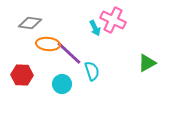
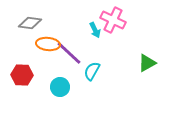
cyan arrow: moved 2 px down
cyan semicircle: rotated 132 degrees counterclockwise
cyan circle: moved 2 px left, 3 px down
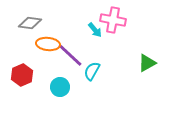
pink cross: rotated 15 degrees counterclockwise
cyan arrow: rotated 14 degrees counterclockwise
purple line: moved 1 px right, 2 px down
red hexagon: rotated 25 degrees counterclockwise
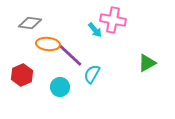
cyan semicircle: moved 3 px down
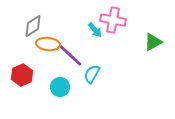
gray diamond: moved 3 px right, 3 px down; rotated 40 degrees counterclockwise
green triangle: moved 6 px right, 21 px up
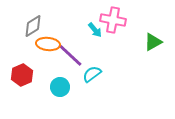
cyan semicircle: rotated 24 degrees clockwise
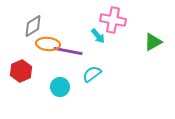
cyan arrow: moved 3 px right, 6 px down
purple line: moved 2 px left, 4 px up; rotated 32 degrees counterclockwise
red hexagon: moved 1 px left, 4 px up
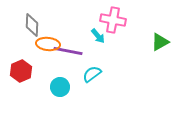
gray diamond: moved 1 px left, 1 px up; rotated 55 degrees counterclockwise
green triangle: moved 7 px right
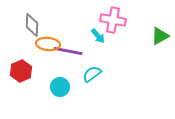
green triangle: moved 6 px up
